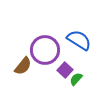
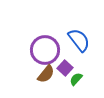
blue semicircle: rotated 20 degrees clockwise
brown semicircle: moved 23 px right, 8 px down
purple square: moved 2 px up
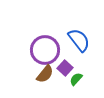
brown semicircle: moved 1 px left
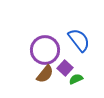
green semicircle: rotated 24 degrees clockwise
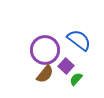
blue semicircle: rotated 15 degrees counterclockwise
purple square: moved 1 px right, 2 px up
green semicircle: rotated 24 degrees counterclockwise
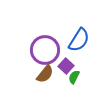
blue semicircle: rotated 85 degrees clockwise
green semicircle: moved 2 px left, 2 px up; rotated 16 degrees counterclockwise
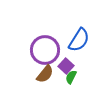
green semicircle: moved 3 px left
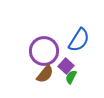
purple circle: moved 1 px left, 1 px down
